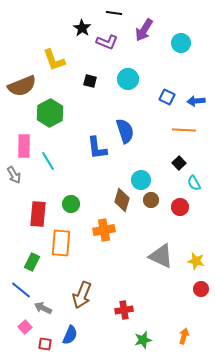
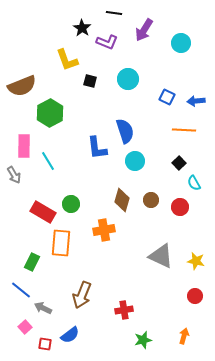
yellow L-shape at (54, 60): moved 13 px right
cyan circle at (141, 180): moved 6 px left, 19 px up
red rectangle at (38, 214): moved 5 px right, 2 px up; rotated 65 degrees counterclockwise
red circle at (201, 289): moved 6 px left, 7 px down
blue semicircle at (70, 335): rotated 30 degrees clockwise
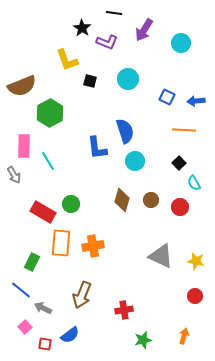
orange cross at (104, 230): moved 11 px left, 16 px down
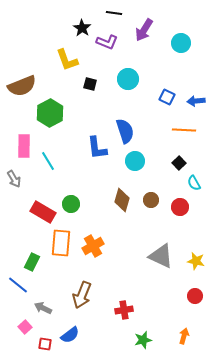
black square at (90, 81): moved 3 px down
gray arrow at (14, 175): moved 4 px down
orange cross at (93, 246): rotated 20 degrees counterclockwise
blue line at (21, 290): moved 3 px left, 5 px up
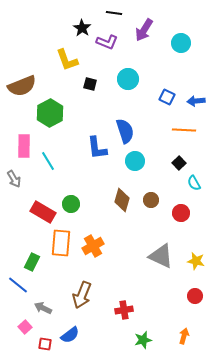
red circle at (180, 207): moved 1 px right, 6 px down
